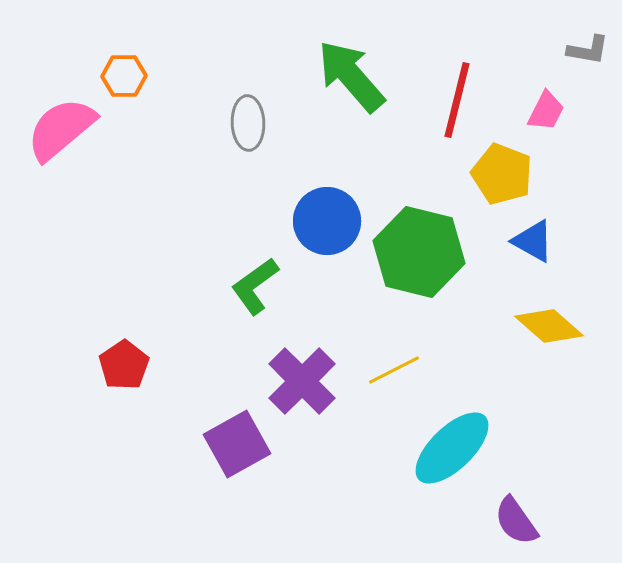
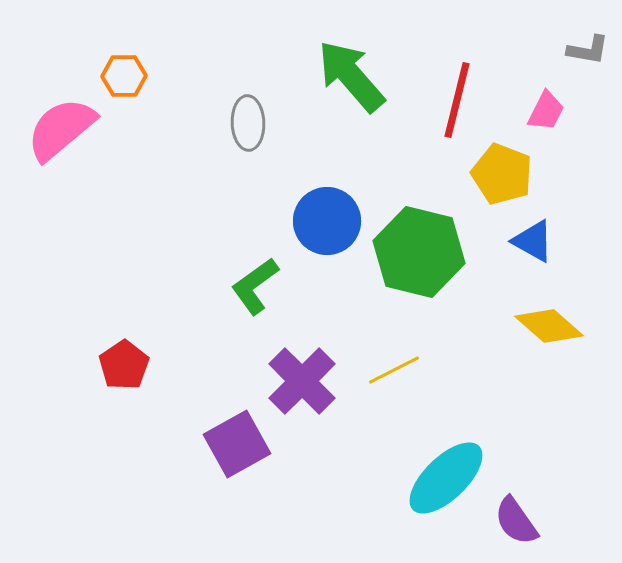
cyan ellipse: moved 6 px left, 30 px down
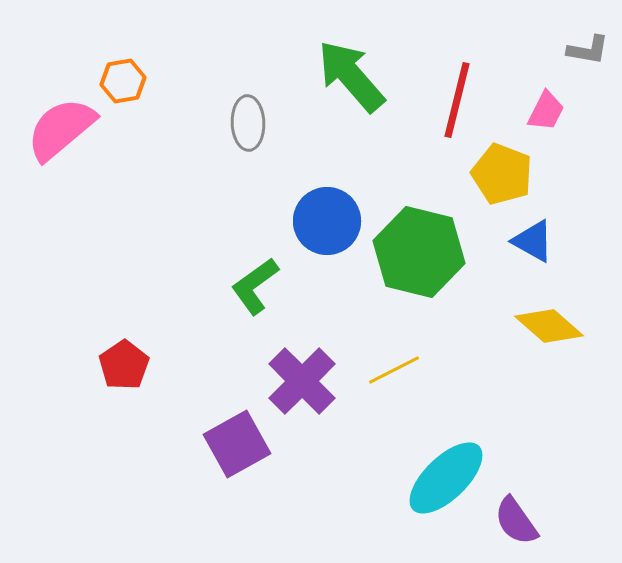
orange hexagon: moved 1 px left, 5 px down; rotated 9 degrees counterclockwise
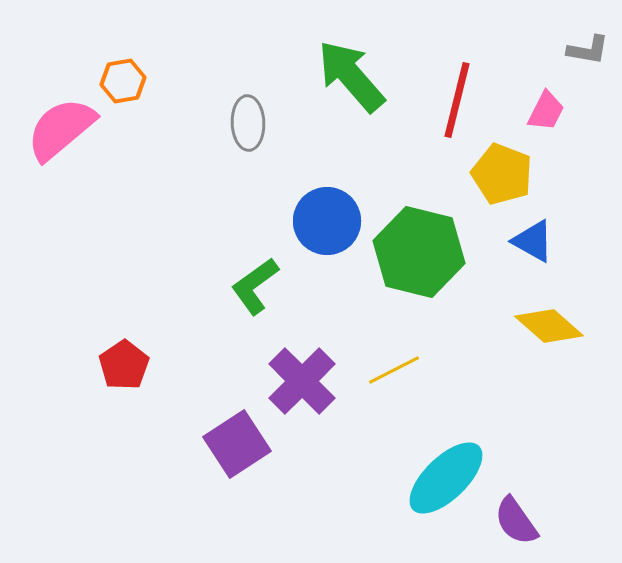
purple square: rotated 4 degrees counterclockwise
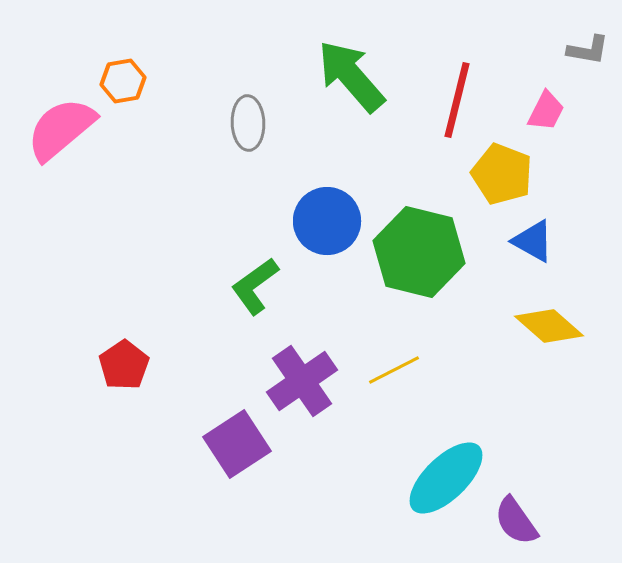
purple cross: rotated 10 degrees clockwise
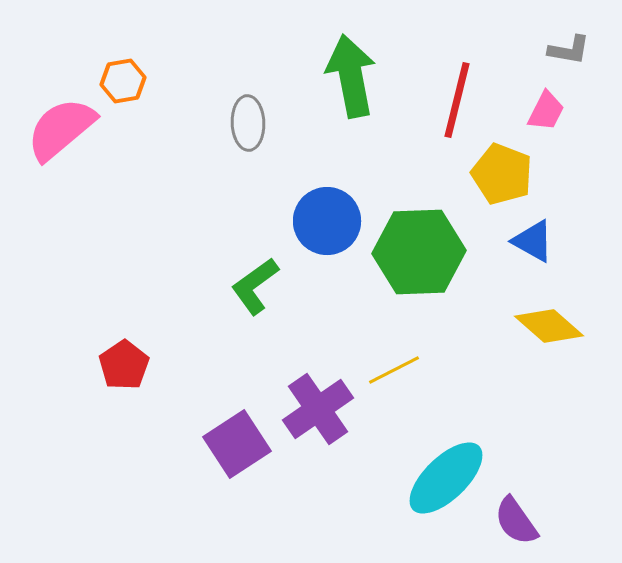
gray L-shape: moved 19 px left
green arrow: rotated 30 degrees clockwise
green hexagon: rotated 16 degrees counterclockwise
purple cross: moved 16 px right, 28 px down
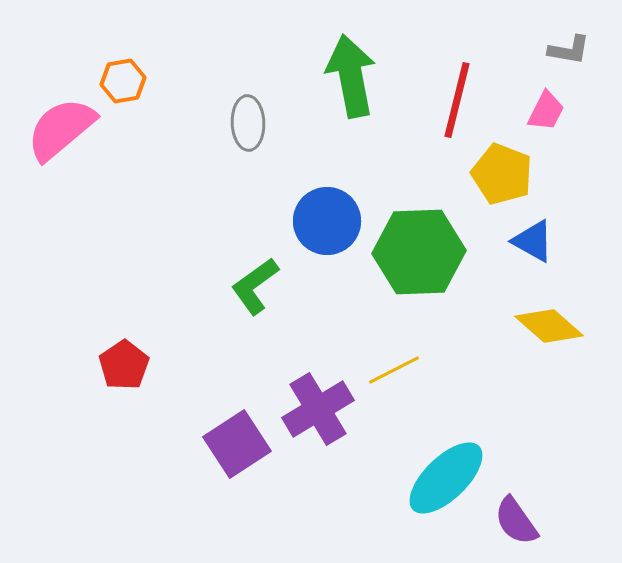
purple cross: rotated 4 degrees clockwise
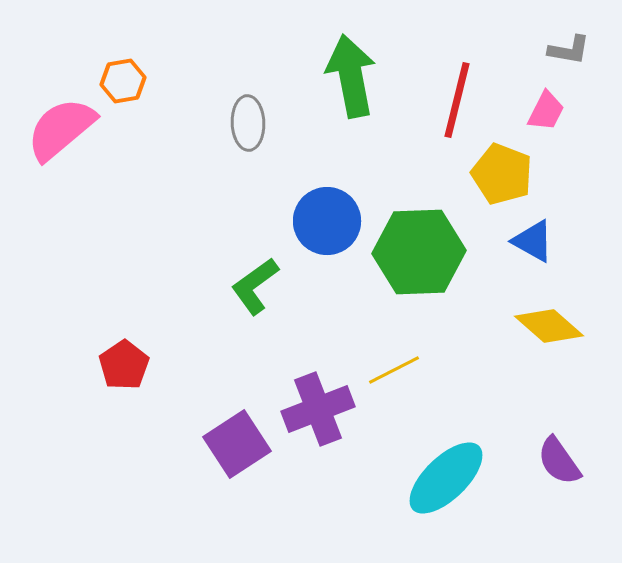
purple cross: rotated 10 degrees clockwise
purple semicircle: moved 43 px right, 60 px up
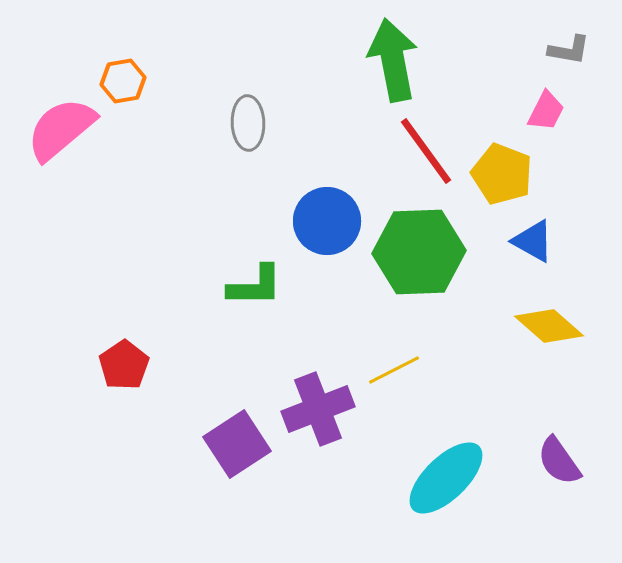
green arrow: moved 42 px right, 16 px up
red line: moved 31 px left, 51 px down; rotated 50 degrees counterclockwise
green L-shape: rotated 144 degrees counterclockwise
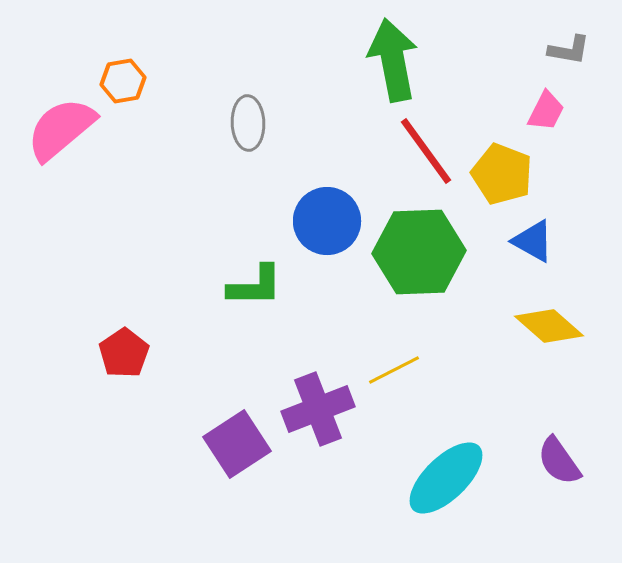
red pentagon: moved 12 px up
